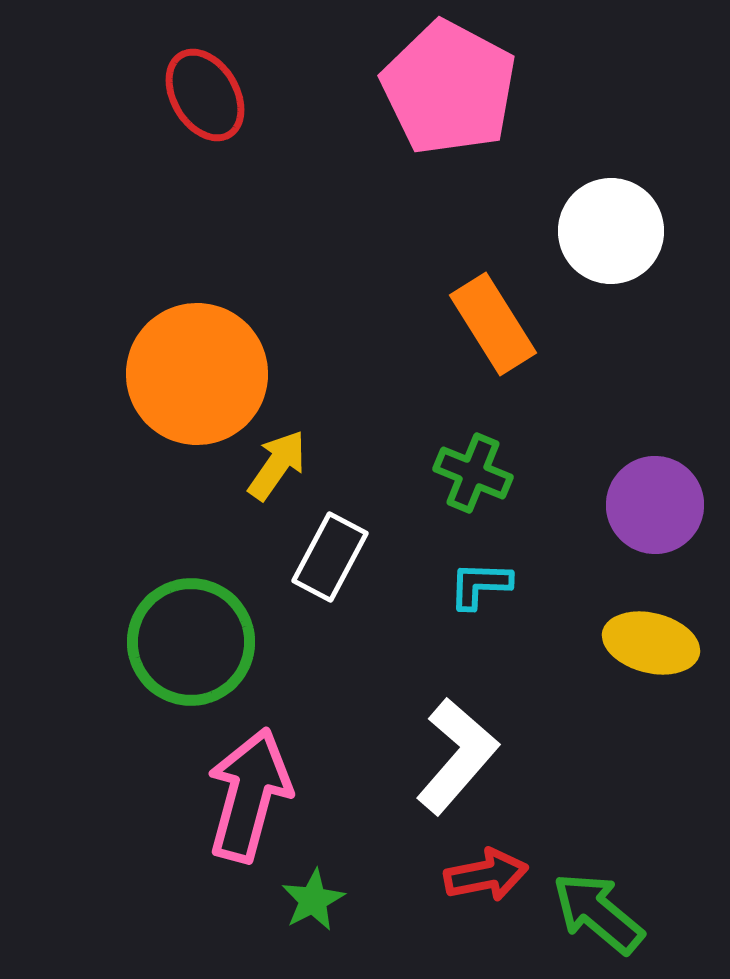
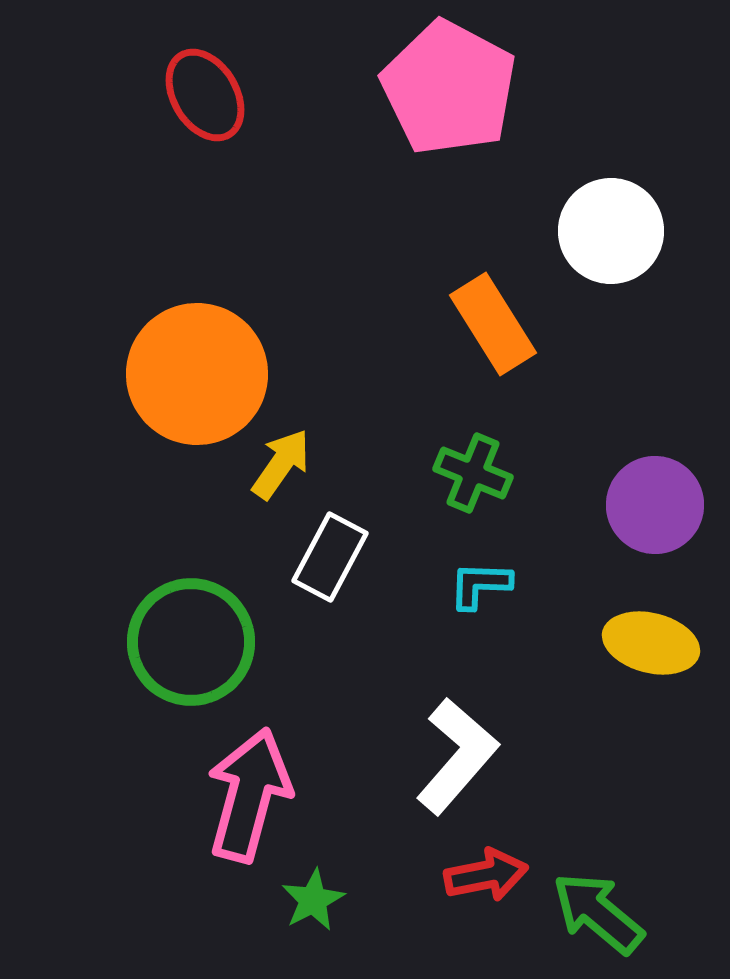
yellow arrow: moved 4 px right, 1 px up
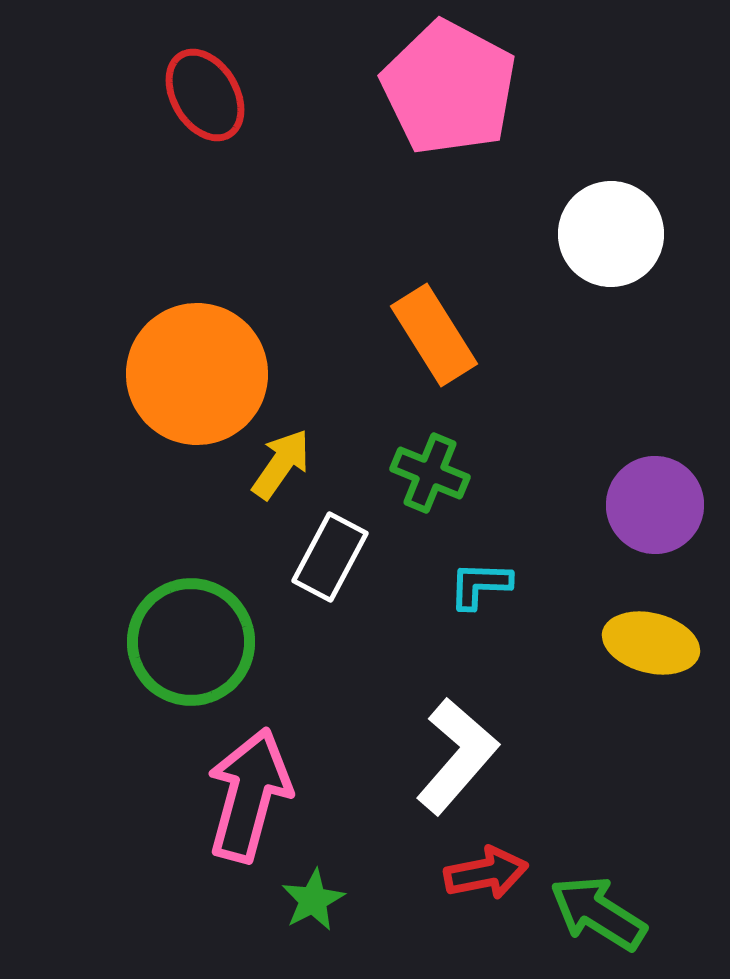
white circle: moved 3 px down
orange rectangle: moved 59 px left, 11 px down
green cross: moved 43 px left
red arrow: moved 2 px up
green arrow: rotated 8 degrees counterclockwise
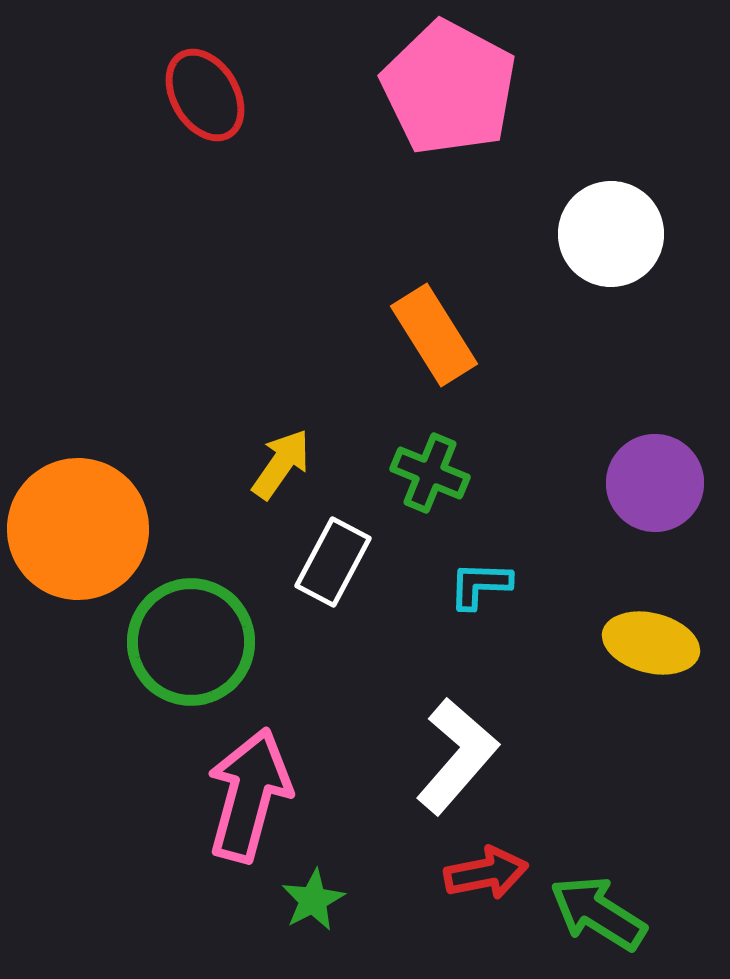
orange circle: moved 119 px left, 155 px down
purple circle: moved 22 px up
white rectangle: moved 3 px right, 5 px down
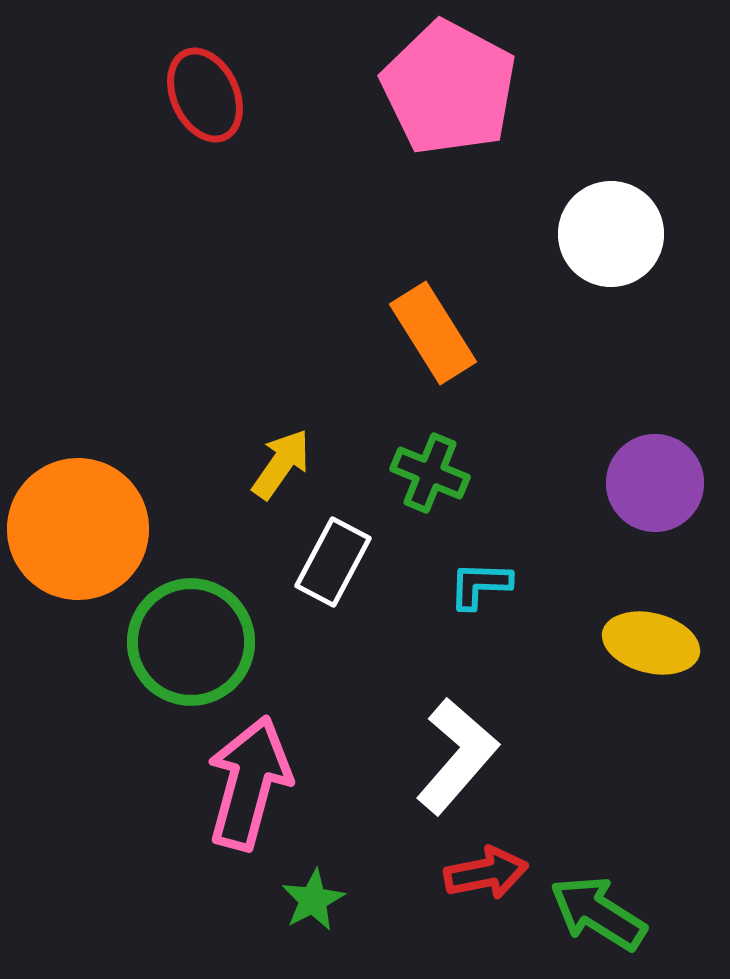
red ellipse: rotated 6 degrees clockwise
orange rectangle: moved 1 px left, 2 px up
pink arrow: moved 12 px up
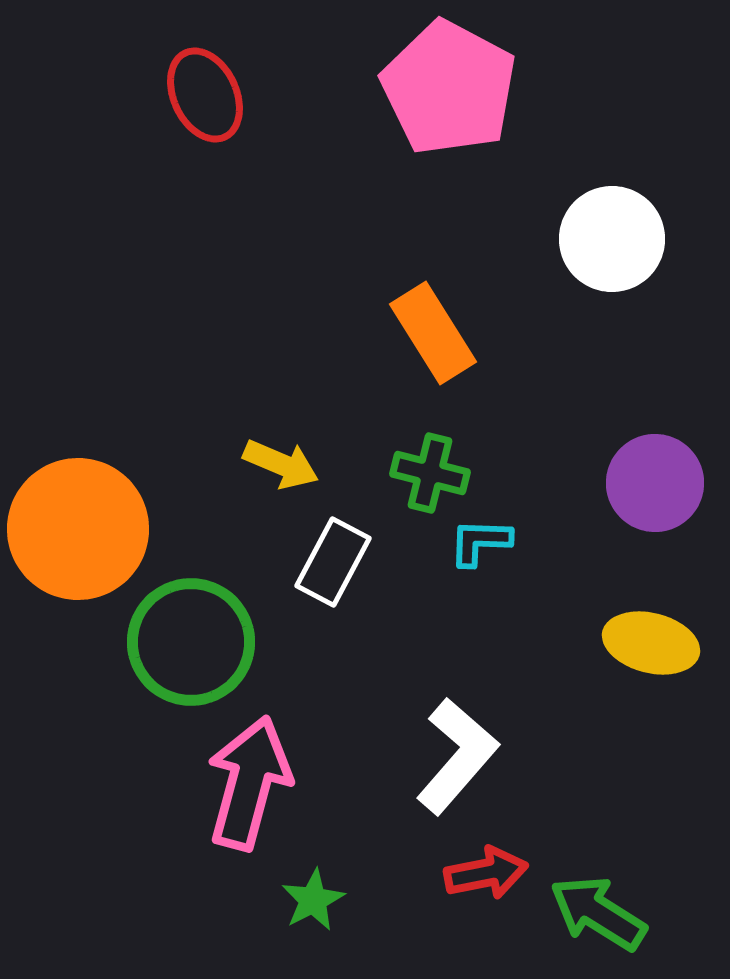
white circle: moved 1 px right, 5 px down
yellow arrow: rotated 78 degrees clockwise
green cross: rotated 8 degrees counterclockwise
cyan L-shape: moved 43 px up
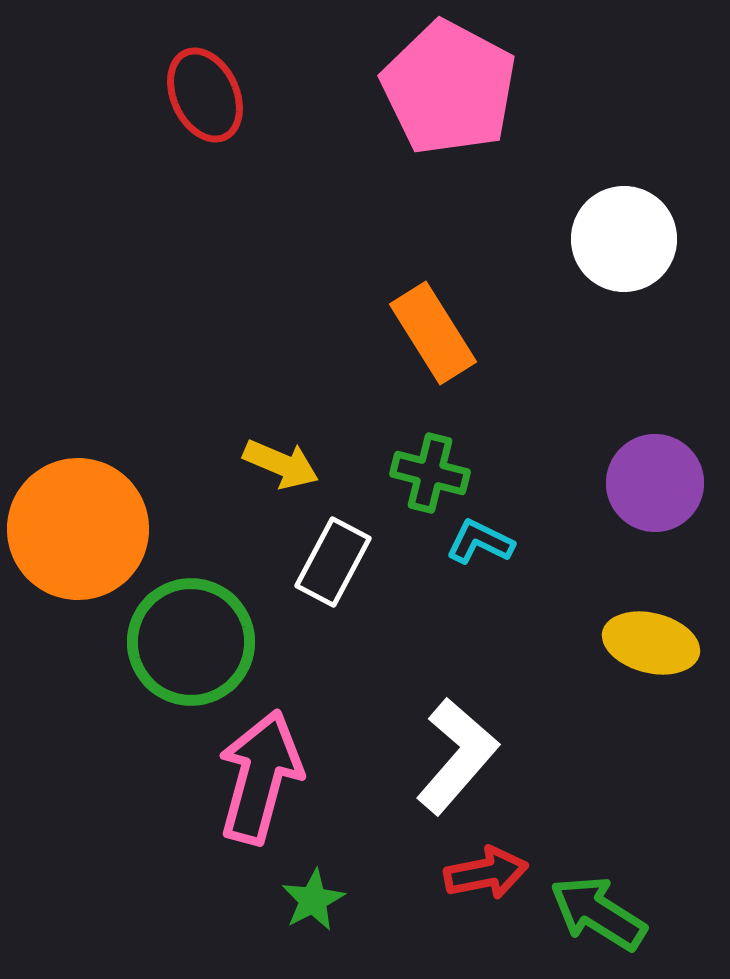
white circle: moved 12 px right
cyan L-shape: rotated 24 degrees clockwise
pink arrow: moved 11 px right, 6 px up
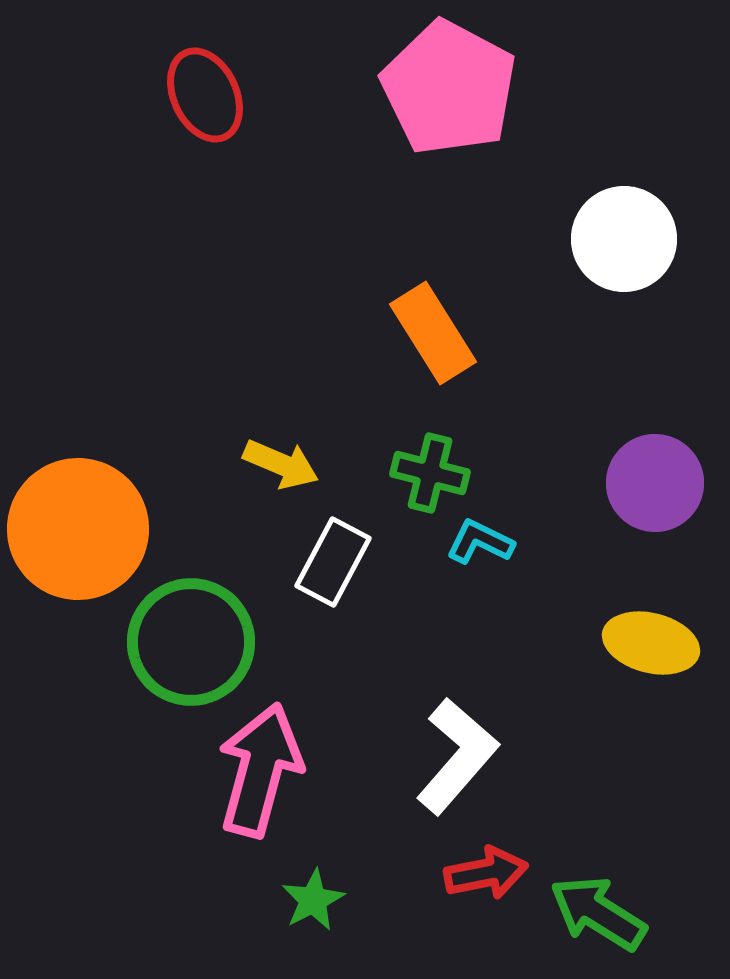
pink arrow: moved 7 px up
